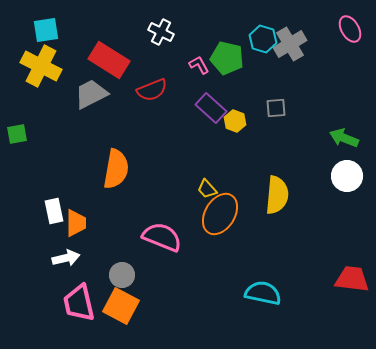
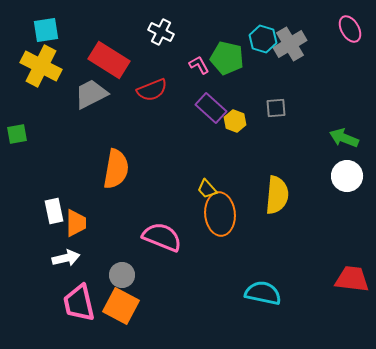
orange ellipse: rotated 36 degrees counterclockwise
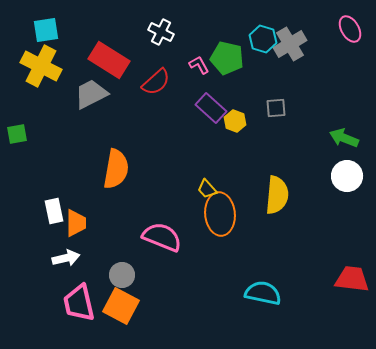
red semicircle: moved 4 px right, 8 px up; rotated 20 degrees counterclockwise
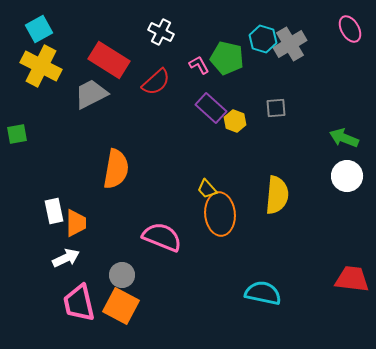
cyan square: moved 7 px left, 1 px up; rotated 20 degrees counterclockwise
white arrow: rotated 12 degrees counterclockwise
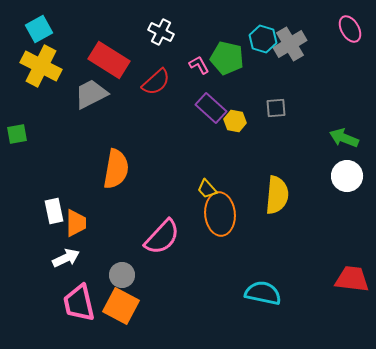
yellow hexagon: rotated 10 degrees counterclockwise
pink semicircle: rotated 111 degrees clockwise
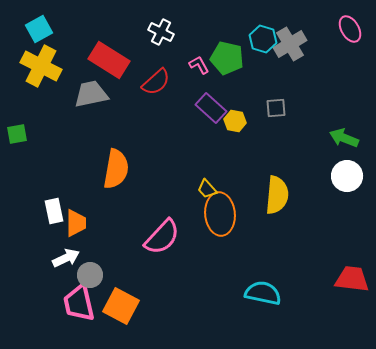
gray trapezoid: rotated 15 degrees clockwise
gray circle: moved 32 px left
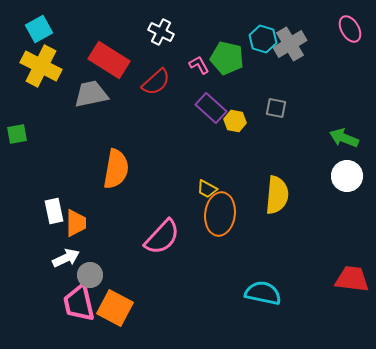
gray square: rotated 15 degrees clockwise
yellow trapezoid: rotated 20 degrees counterclockwise
orange ellipse: rotated 12 degrees clockwise
orange square: moved 6 px left, 2 px down
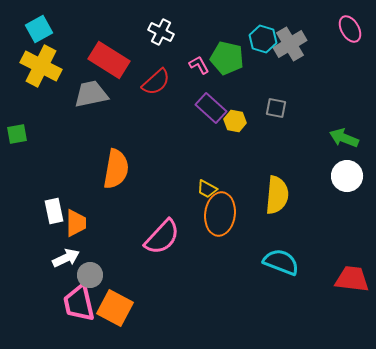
cyan semicircle: moved 18 px right, 31 px up; rotated 9 degrees clockwise
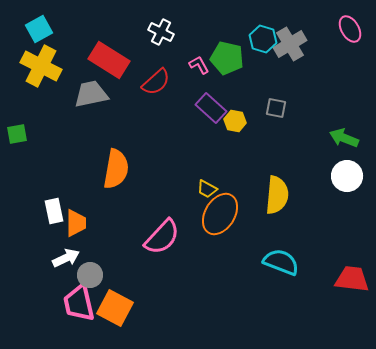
orange ellipse: rotated 24 degrees clockwise
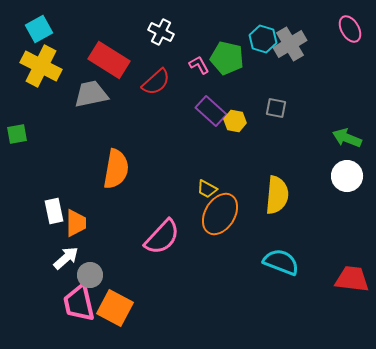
purple rectangle: moved 3 px down
green arrow: moved 3 px right
white arrow: rotated 16 degrees counterclockwise
